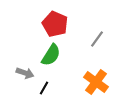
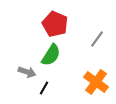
gray arrow: moved 2 px right, 1 px up
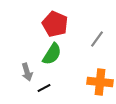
green semicircle: moved 1 px right, 1 px up
gray arrow: rotated 54 degrees clockwise
orange cross: moved 4 px right; rotated 30 degrees counterclockwise
black line: rotated 32 degrees clockwise
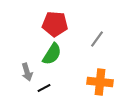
red pentagon: rotated 20 degrees counterclockwise
